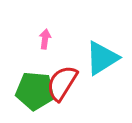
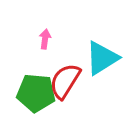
red semicircle: moved 3 px right, 2 px up
green pentagon: moved 1 px right, 2 px down
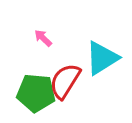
pink arrow: moved 2 px left, 1 px up; rotated 54 degrees counterclockwise
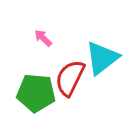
cyan triangle: rotated 6 degrees counterclockwise
red semicircle: moved 5 px right, 3 px up; rotated 6 degrees counterclockwise
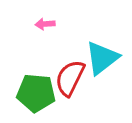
pink arrow: moved 2 px right, 14 px up; rotated 48 degrees counterclockwise
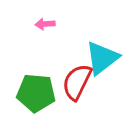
red semicircle: moved 7 px right, 4 px down
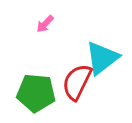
pink arrow: rotated 42 degrees counterclockwise
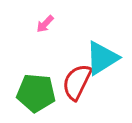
cyan triangle: rotated 6 degrees clockwise
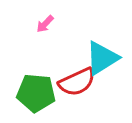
red semicircle: rotated 141 degrees counterclockwise
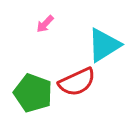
cyan triangle: moved 2 px right, 13 px up
green pentagon: moved 3 px left; rotated 15 degrees clockwise
